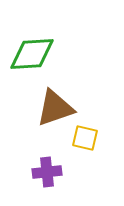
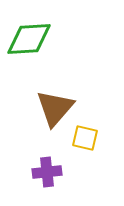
green diamond: moved 3 px left, 15 px up
brown triangle: rotated 30 degrees counterclockwise
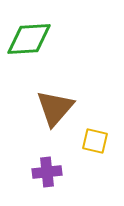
yellow square: moved 10 px right, 3 px down
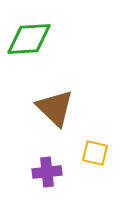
brown triangle: rotated 27 degrees counterclockwise
yellow square: moved 12 px down
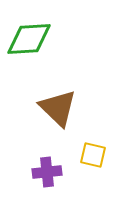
brown triangle: moved 3 px right
yellow square: moved 2 px left, 2 px down
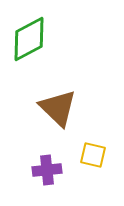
green diamond: rotated 24 degrees counterclockwise
purple cross: moved 2 px up
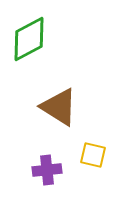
brown triangle: moved 1 px right, 1 px up; rotated 12 degrees counterclockwise
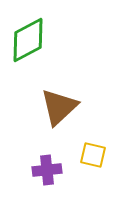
green diamond: moved 1 px left, 1 px down
brown triangle: rotated 45 degrees clockwise
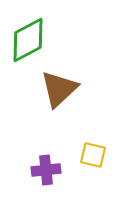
brown triangle: moved 18 px up
purple cross: moved 1 px left
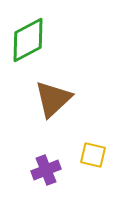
brown triangle: moved 6 px left, 10 px down
purple cross: rotated 16 degrees counterclockwise
